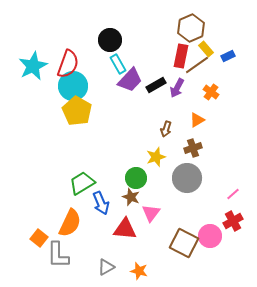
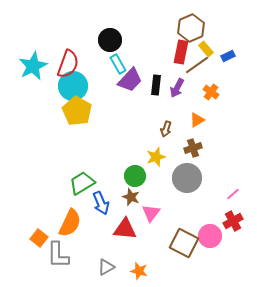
red rectangle: moved 4 px up
black rectangle: rotated 54 degrees counterclockwise
green circle: moved 1 px left, 2 px up
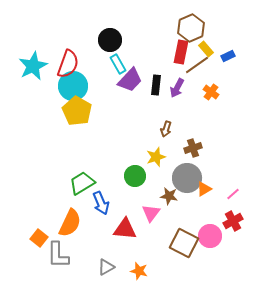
orange triangle: moved 7 px right, 69 px down
brown star: moved 38 px right, 1 px up; rotated 12 degrees counterclockwise
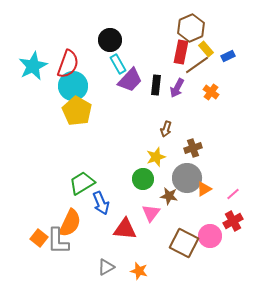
green circle: moved 8 px right, 3 px down
gray L-shape: moved 14 px up
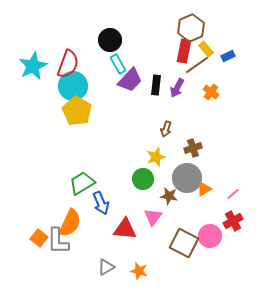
red rectangle: moved 3 px right, 1 px up
pink triangle: moved 2 px right, 4 px down
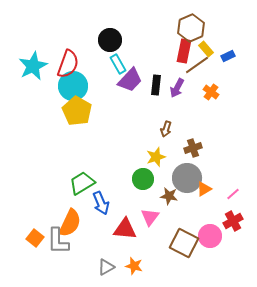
pink triangle: moved 3 px left
orange square: moved 4 px left
orange star: moved 5 px left, 5 px up
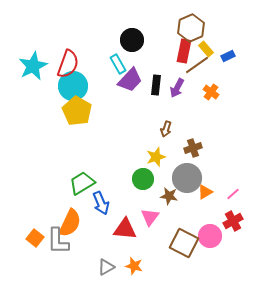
black circle: moved 22 px right
orange triangle: moved 1 px right, 3 px down
